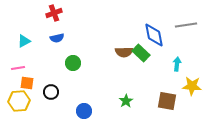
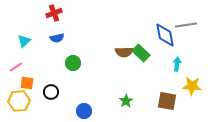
blue diamond: moved 11 px right
cyan triangle: rotated 16 degrees counterclockwise
pink line: moved 2 px left, 1 px up; rotated 24 degrees counterclockwise
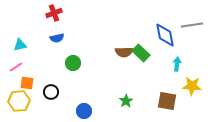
gray line: moved 6 px right
cyan triangle: moved 4 px left, 4 px down; rotated 32 degrees clockwise
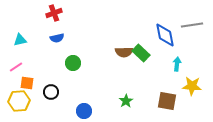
cyan triangle: moved 5 px up
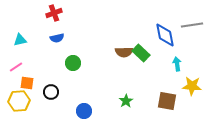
cyan arrow: rotated 16 degrees counterclockwise
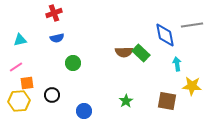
orange square: rotated 16 degrees counterclockwise
black circle: moved 1 px right, 3 px down
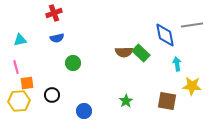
pink line: rotated 72 degrees counterclockwise
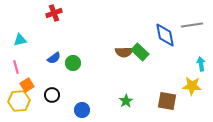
blue semicircle: moved 3 px left, 20 px down; rotated 24 degrees counterclockwise
green rectangle: moved 1 px left, 1 px up
cyan arrow: moved 24 px right
orange square: moved 2 px down; rotated 24 degrees counterclockwise
blue circle: moved 2 px left, 1 px up
